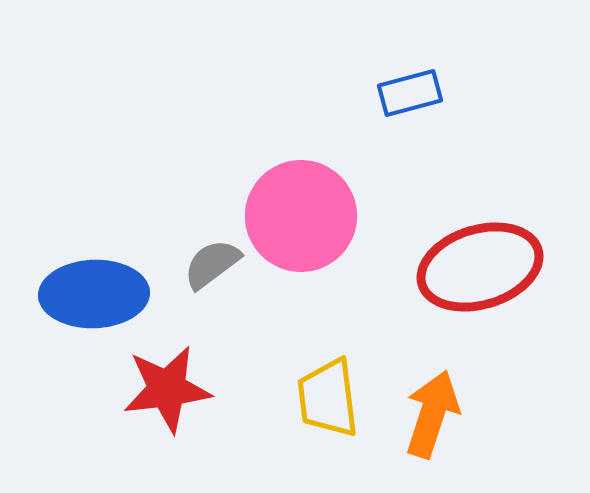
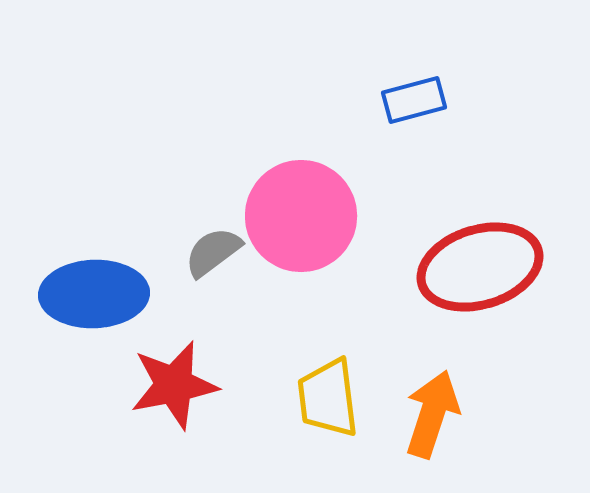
blue rectangle: moved 4 px right, 7 px down
gray semicircle: moved 1 px right, 12 px up
red star: moved 7 px right, 4 px up; rotated 4 degrees counterclockwise
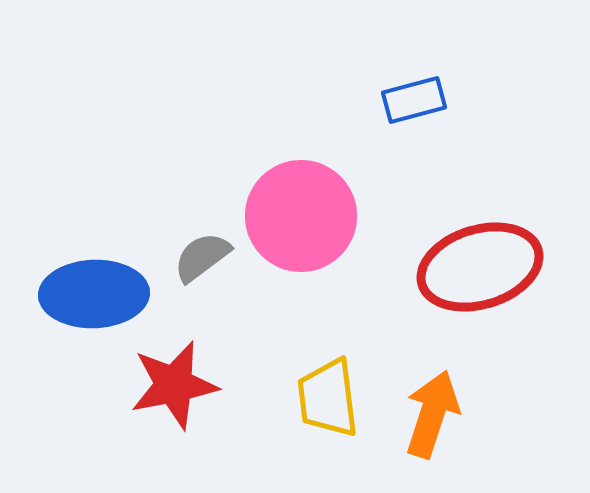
gray semicircle: moved 11 px left, 5 px down
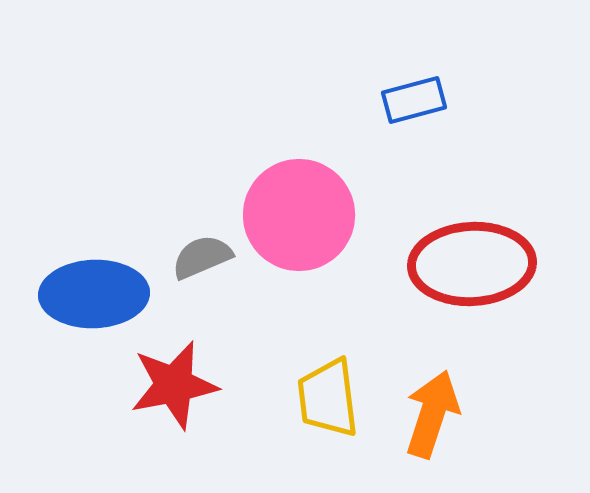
pink circle: moved 2 px left, 1 px up
gray semicircle: rotated 14 degrees clockwise
red ellipse: moved 8 px left, 3 px up; rotated 14 degrees clockwise
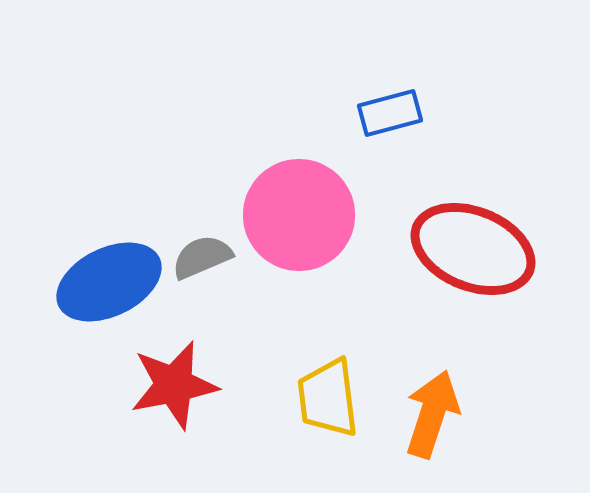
blue rectangle: moved 24 px left, 13 px down
red ellipse: moved 1 px right, 15 px up; rotated 25 degrees clockwise
blue ellipse: moved 15 px right, 12 px up; rotated 24 degrees counterclockwise
